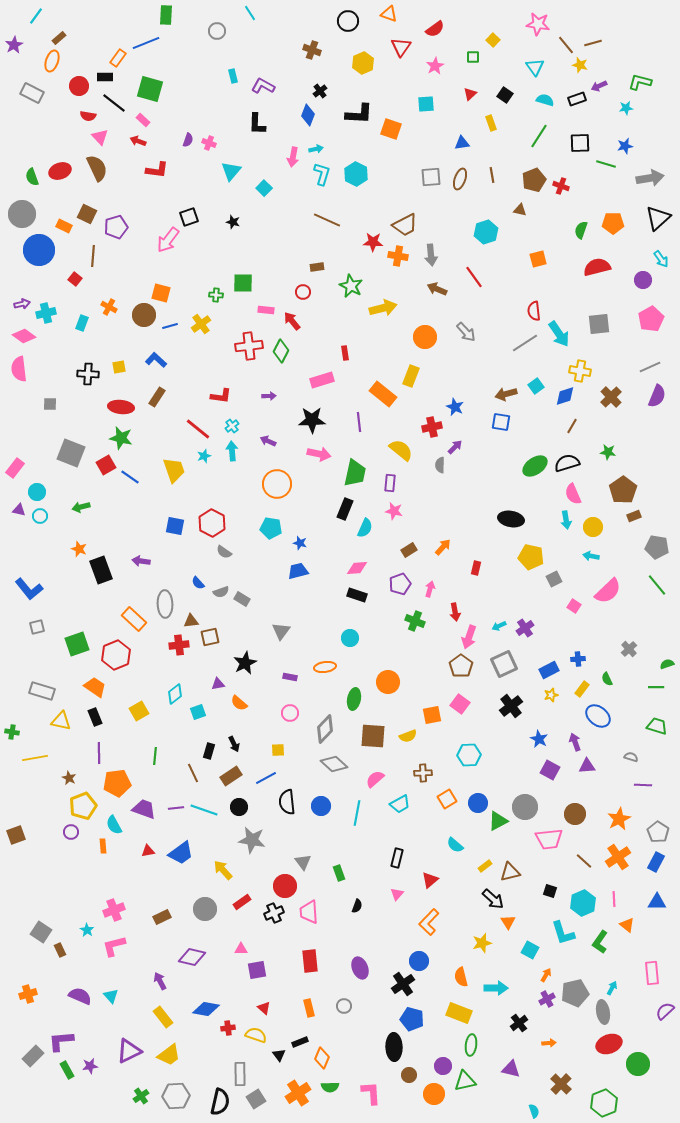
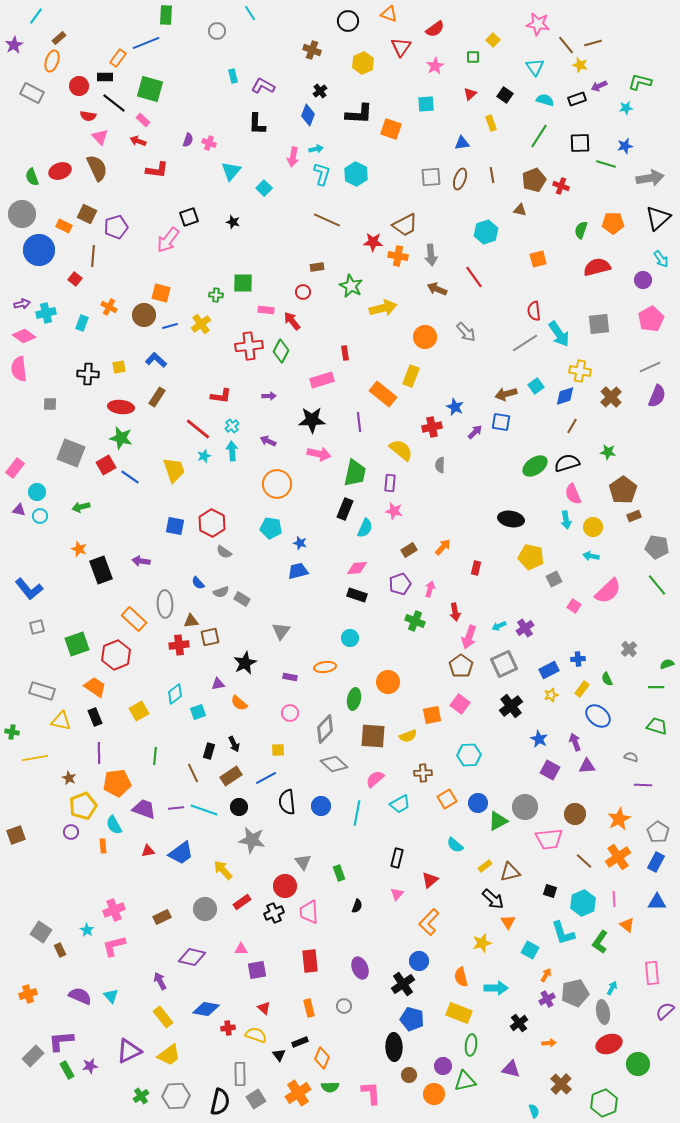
purple arrow at (455, 447): moved 20 px right, 15 px up
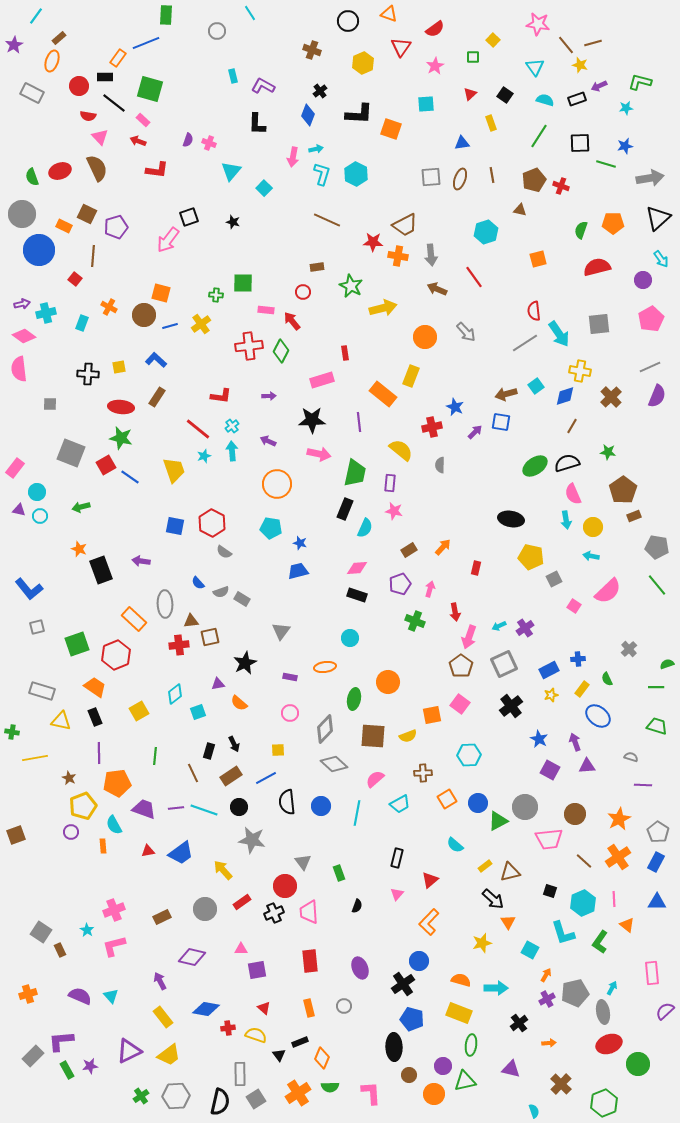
orange semicircle at (461, 977): moved 3 px down; rotated 120 degrees clockwise
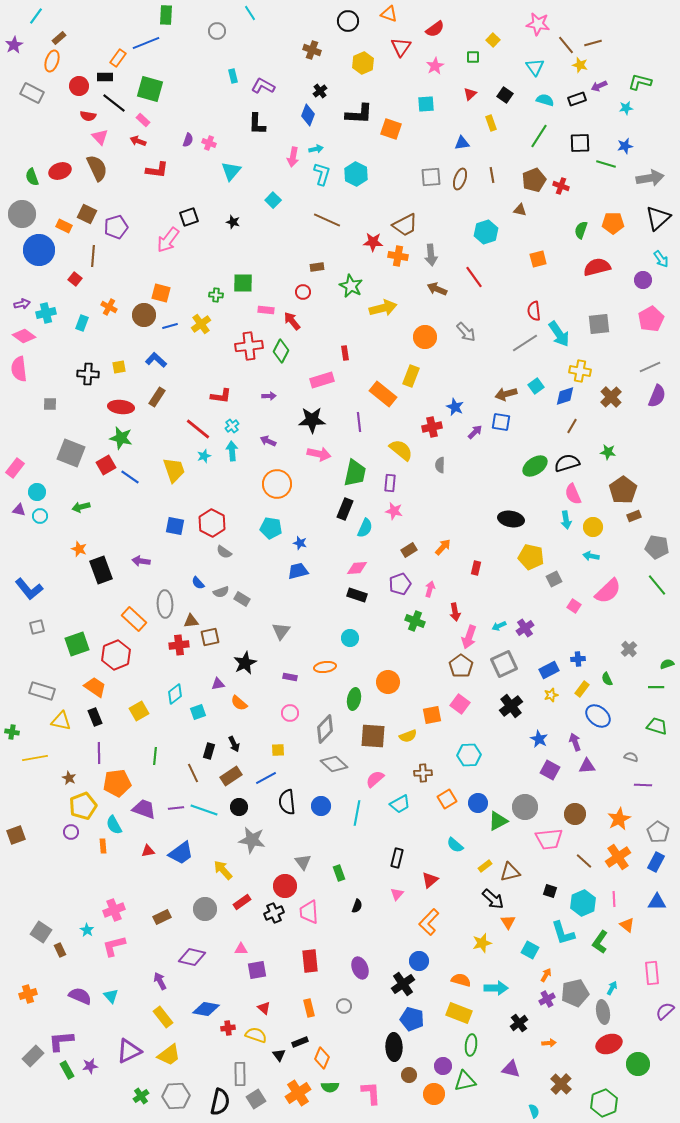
cyan square at (264, 188): moved 9 px right, 12 px down
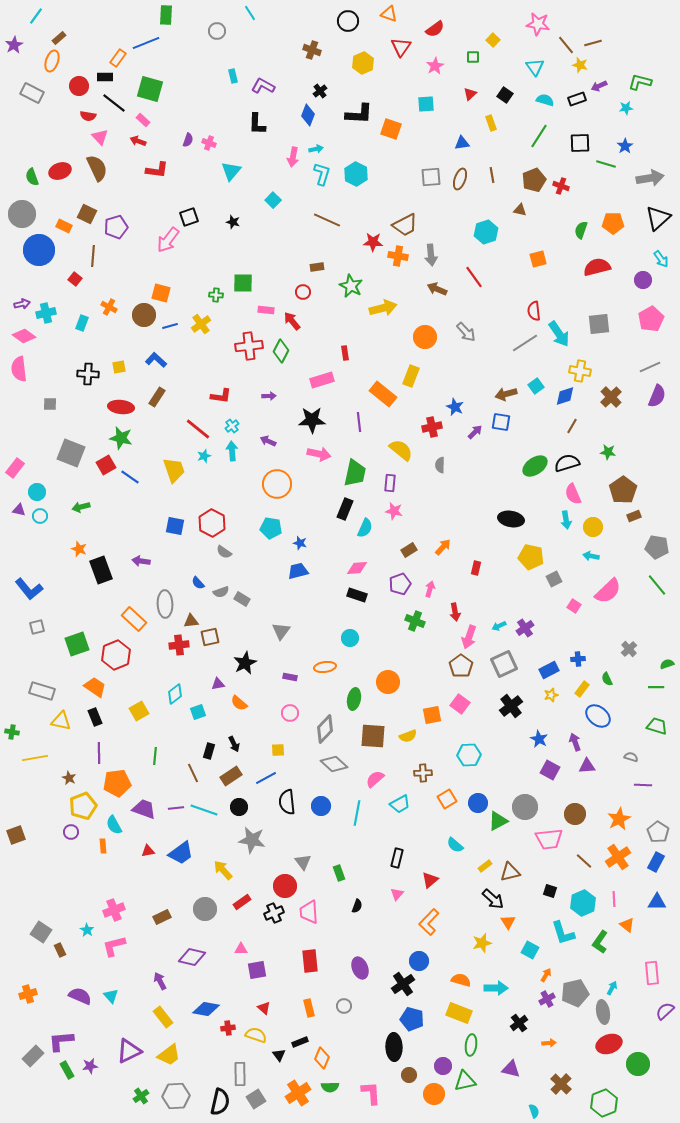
blue star at (625, 146): rotated 21 degrees counterclockwise
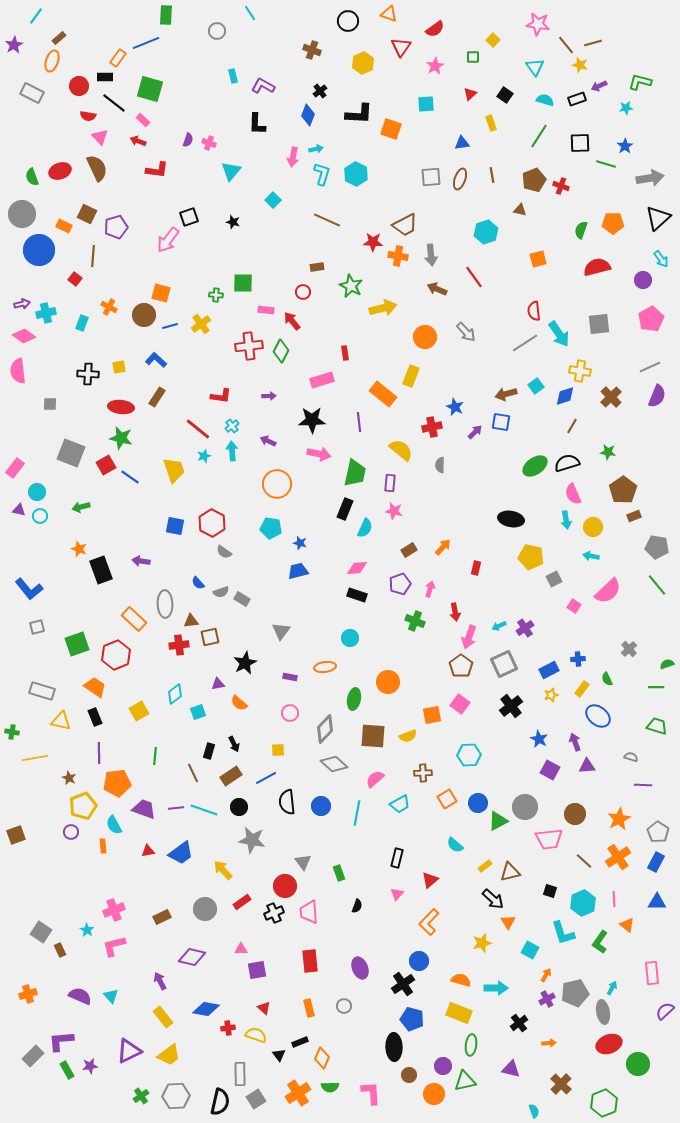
pink semicircle at (19, 369): moved 1 px left, 2 px down
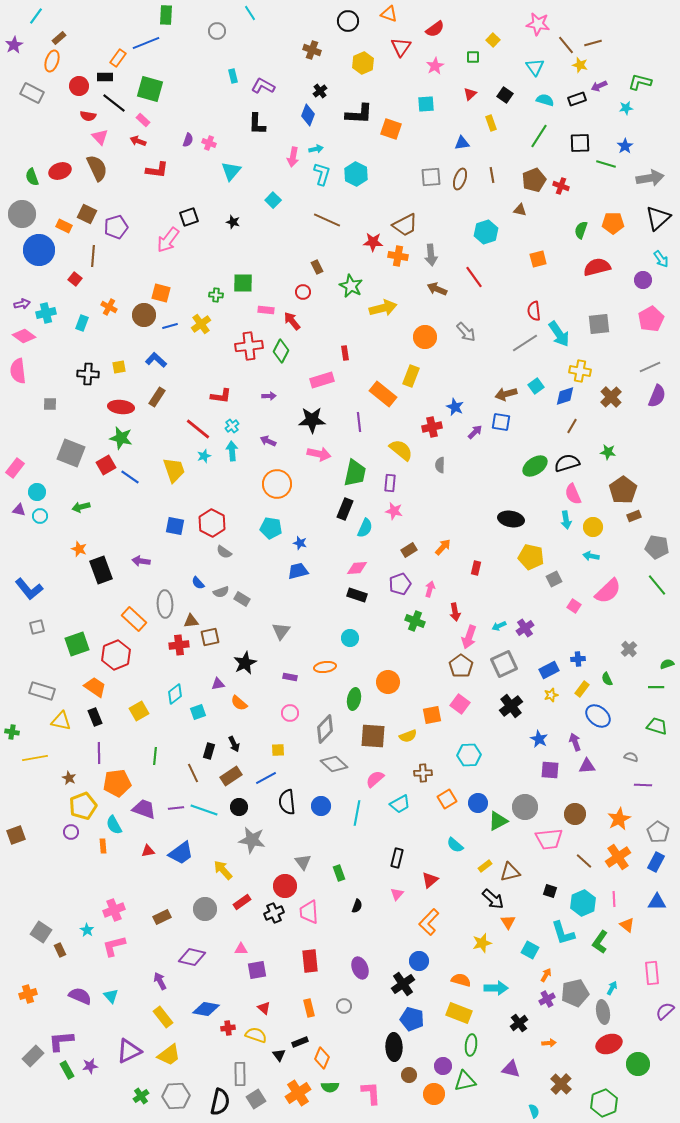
brown rectangle at (317, 267): rotated 72 degrees clockwise
purple square at (550, 770): rotated 24 degrees counterclockwise
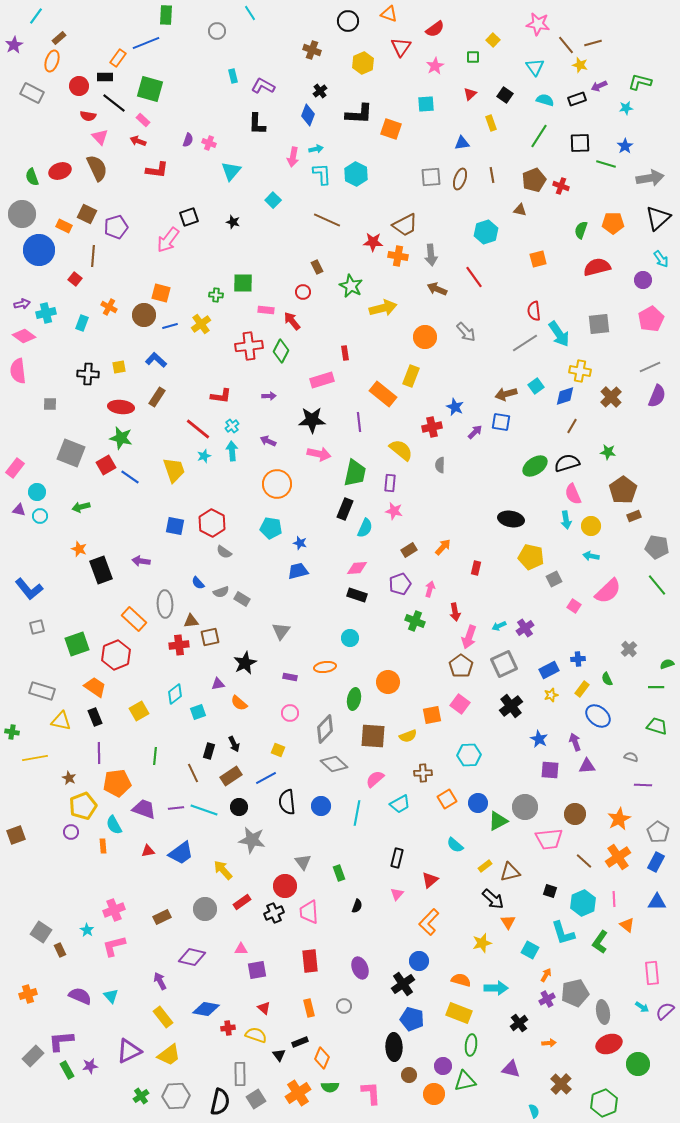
cyan L-shape at (322, 174): rotated 20 degrees counterclockwise
yellow circle at (593, 527): moved 2 px left, 1 px up
yellow square at (278, 750): rotated 24 degrees clockwise
cyan arrow at (612, 988): moved 30 px right, 19 px down; rotated 96 degrees clockwise
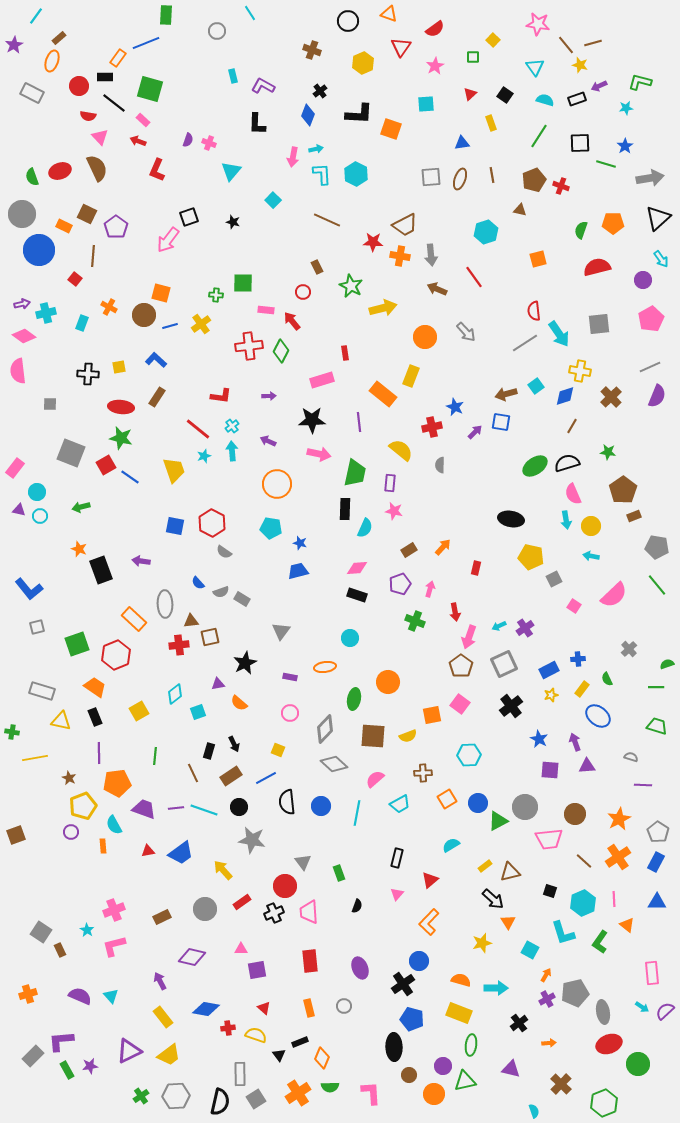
red L-shape at (157, 170): rotated 105 degrees clockwise
purple pentagon at (116, 227): rotated 20 degrees counterclockwise
orange cross at (398, 256): moved 2 px right
black rectangle at (345, 509): rotated 20 degrees counterclockwise
pink semicircle at (608, 591): moved 6 px right, 4 px down
cyan semicircle at (455, 845): moved 4 px left; rotated 108 degrees clockwise
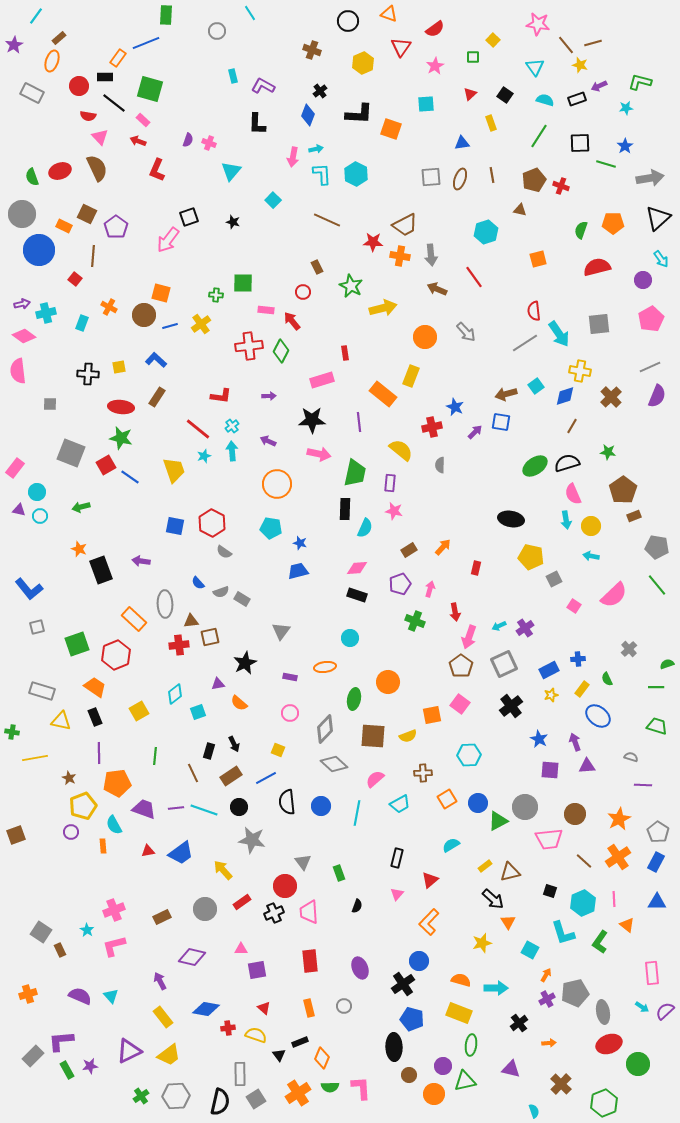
pink L-shape at (371, 1093): moved 10 px left, 5 px up
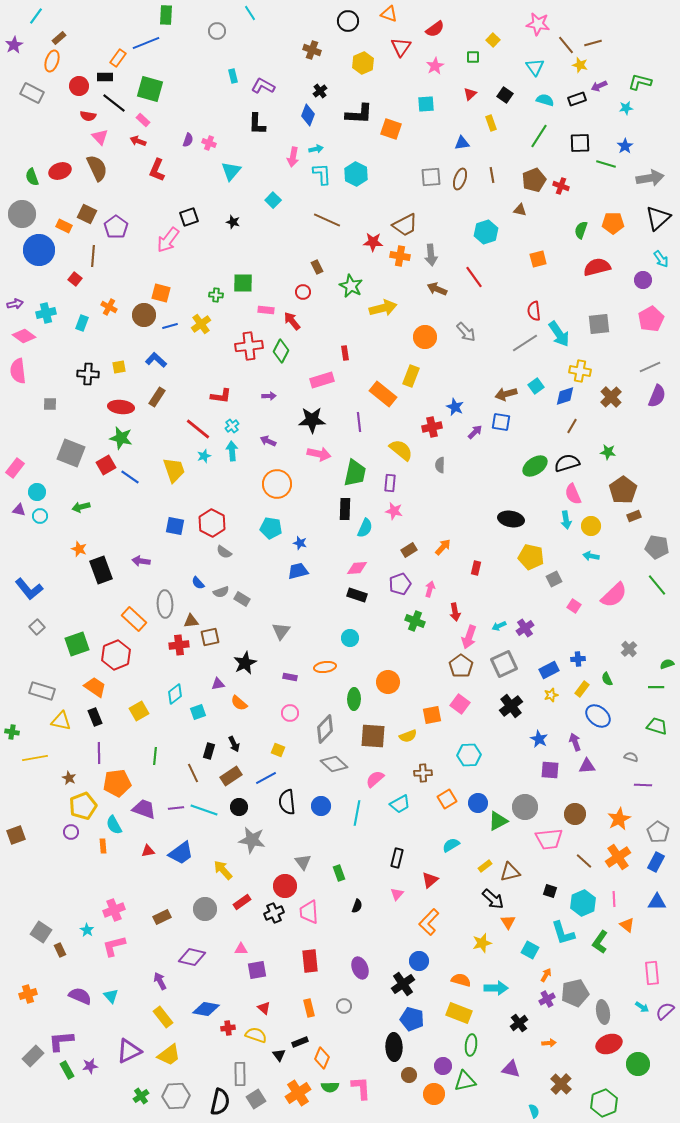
purple arrow at (22, 304): moved 7 px left
gray square at (37, 627): rotated 28 degrees counterclockwise
green ellipse at (354, 699): rotated 10 degrees counterclockwise
